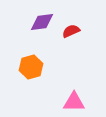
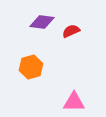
purple diamond: rotated 15 degrees clockwise
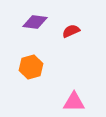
purple diamond: moved 7 px left
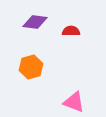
red semicircle: rotated 24 degrees clockwise
pink triangle: rotated 20 degrees clockwise
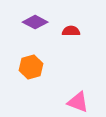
purple diamond: rotated 20 degrees clockwise
pink triangle: moved 4 px right
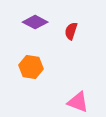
red semicircle: rotated 72 degrees counterclockwise
orange hexagon: rotated 25 degrees clockwise
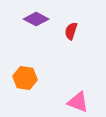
purple diamond: moved 1 px right, 3 px up
orange hexagon: moved 6 px left, 11 px down
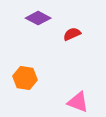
purple diamond: moved 2 px right, 1 px up
red semicircle: moved 1 px right, 3 px down; rotated 48 degrees clockwise
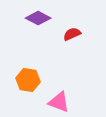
orange hexagon: moved 3 px right, 2 px down
pink triangle: moved 19 px left
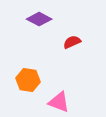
purple diamond: moved 1 px right, 1 px down
red semicircle: moved 8 px down
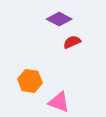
purple diamond: moved 20 px right
orange hexagon: moved 2 px right, 1 px down
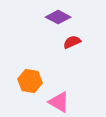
purple diamond: moved 1 px left, 2 px up
pink triangle: rotated 10 degrees clockwise
